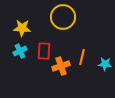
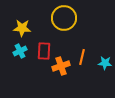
yellow circle: moved 1 px right, 1 px down
cyan star: moved 1 px up
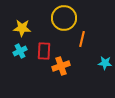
orange line: moved 18 px up
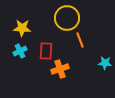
yellow circle: moved 3 px right
orange line: moved 2 px left, 1 px down; rotated 35 degrees counterclockwise
red rectangle: moved 2 px right
orange cross: moved 1 px left, 3 px down
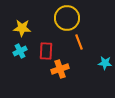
orange line: moved 1 px left, 2 px down
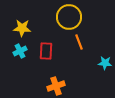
yellow circle: moved 2 px right, 1 px up
orange cross: moved 4 px left, 17 px down
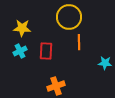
orange line: rotated 21 degrees clockwise
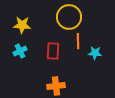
yellow star: moved 3 px up
orange line: moved 1 px left, 1 px up
red rectangle: moved 7 px right
cyan star: moved 10 px left, 10 px up
orange cross: rotated 12 degrees clockwise
